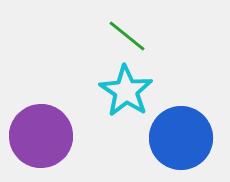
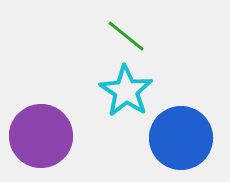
green line: moved 1 px left
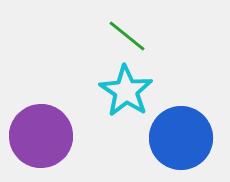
green line: moved 1 px right
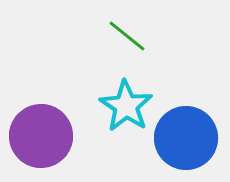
cyan star: moved 15 px down
blue circle: moved 5 px right
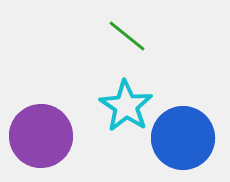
blue circle: moved 3 px left
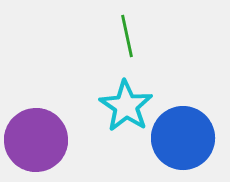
green line: rotated 39 degrees clockwise
purple circle: moved 5 px left, 4 px down
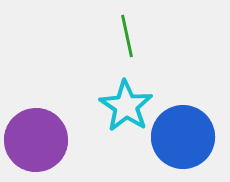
blue circle: moved 1 px up
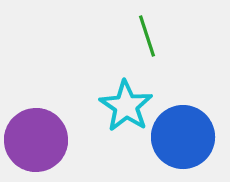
green line: moved 20 px right; rotated 6 degrees counterclockwise
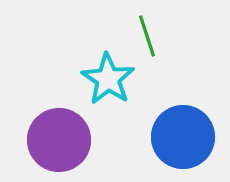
cyan star: moved 18 px left, 27 px up
purple circle: moved 23 px right
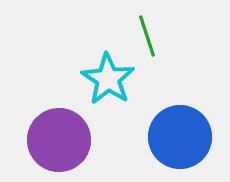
blue circle: moved 3 px left
